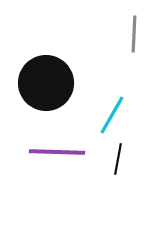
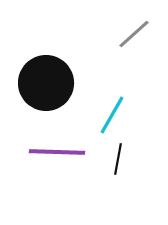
gray line: rotated 45 degrees clockwise
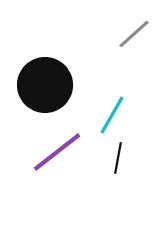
black circle: moved 1 px left, 2 px down
purple line: rotated 40 degrees counterclockwise
black line: moved 1 px up
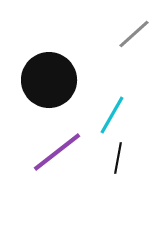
black circle: moved 4 px right, 5 px up
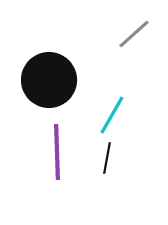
purple line: rotated 54 degrees counterclockwise
black line: moved 11 px left
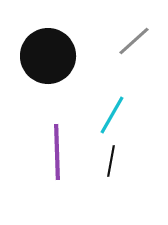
gray line: moved 7 px down
black circle: moved 1 px left, 24 px up
black line: moved 4 px right, 3 px down
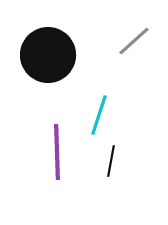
black circle: moved 1 px up
cyan line: moved 13 px left; rotated 12 degrees counterclockwise
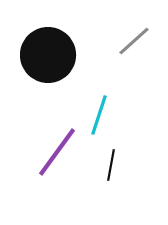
purple line: rotated 38 degrees clockwise
black line: moved 4 px down
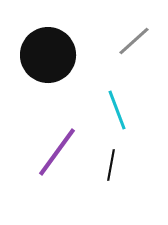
cyan line: moved 18 px right, 5 px up; rotated 39 degrees counterclockwise
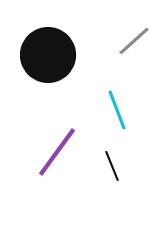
black line: moved 1 px right, 1 px down; rotated 32 degrees counterclockwise
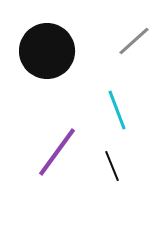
black circle: moved 1 px left, 4 px up
